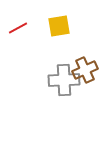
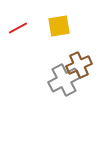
brown cross: moved 6 px left, 5 px up
gray cross: rotated 24 degrees counterclockwise
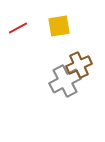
gray cross: moved 1 px right, 1 px down
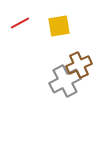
red line: moved 2 px right, 5 px up
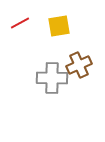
gray cross: moved 13 px left, 3 px up; rotated 28 degrees clockwise
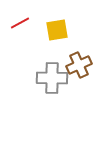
yellow square: moved 2 px left, 4 px down
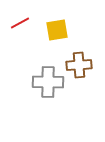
brown cross: rotated 20 degrees clockwise
gray cross: moved 4 px left, 4 px down
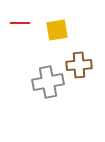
red line: rotated 30 degrees clockwise
gray cross: rotated 12 degrees counterclockwise
